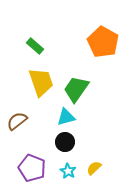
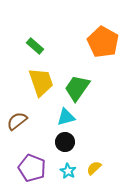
green trapezoid: moved 1 px right, 1 px up
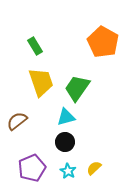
green rectangle: rotated 18 degrees clockwise
purple pentagon: rotated 28 degrees clockwise
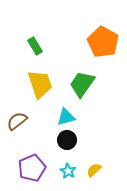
yellow trapezoid: moved 1 px left, 2 px down
green trapezoid: moved 5 px right, 4 px up
black circle: moved 2 px right, 2 px up
yellow semicircle: moved 2 px down
